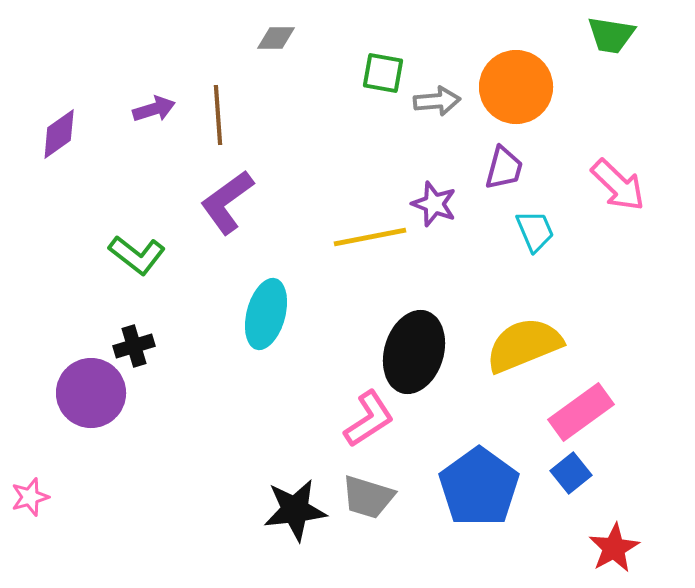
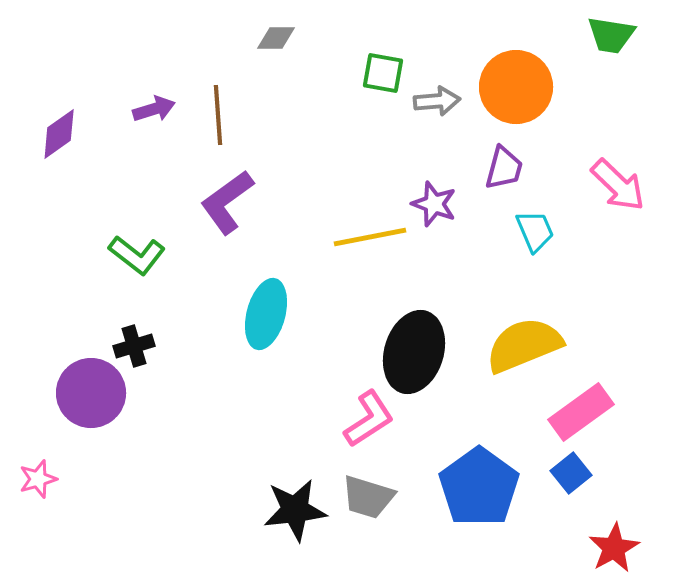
pink star: moved 8 px right, 18 px up
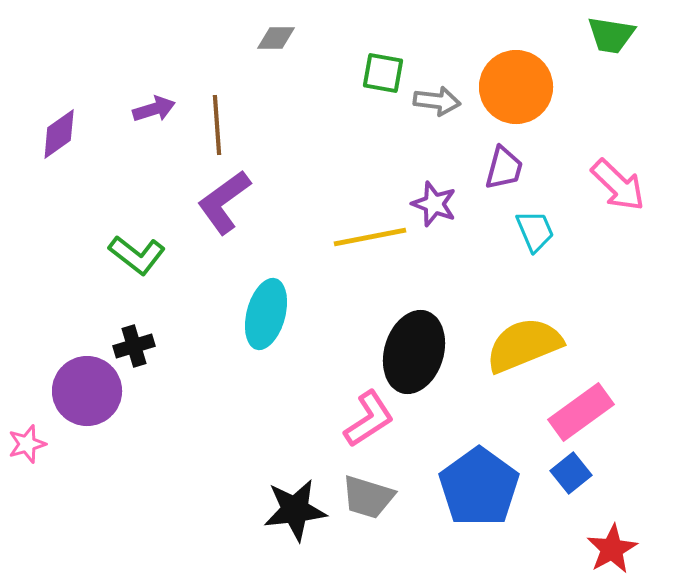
gray arrow: rotated 12 degrees clockwise
brown line: moved 1 px left, 10 px down
purple L-shape: moved 3 px left
purple circle: moved 4 px left, 2 px up
pink star: moved 11 px left, 35 px up
red star: moved 2 px left, 1 px down
